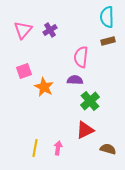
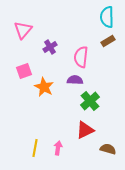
purple cross: moved 17 px down
brown rectangle: rotated 16 degrees counterclockwise
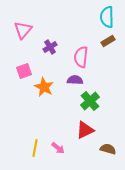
pink arrow: rotated 120 degrees clockwise
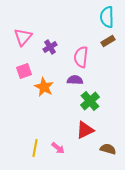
pink triangle: moved 7 px down
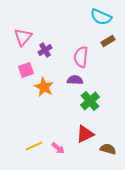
cyan semicircle: moved 6 px left; rotated 65 degrees counterclockwise
purple cross: moved 5 px left, 3 px down
pink square: moved 2 px right, 1 px up
red triangle: moved 4 px down
yellow line: moved 1 px left, 2 px up; rotated 54 degrees clockwise
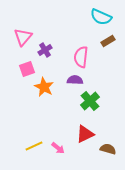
pink square: moved 1 px right, 1 px up
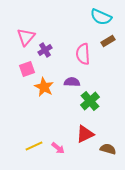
pink triangle: moved 3 px right
pink semicircle: moved 2 px right, 3 px up; rotated 10 degrees counterclockwise
purple semicircle: moved 3 px left, 2 px down
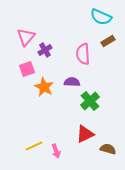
pink arrow: moved 2 px left, 3 px down; rotated 32 degrees clockwise
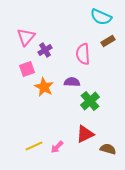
pink arrow: moved 1 px right, 4 px up; rotated 64 degrees clockwise
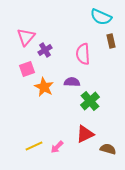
brown rectangle: moved 3 px right; rotated 72 degrees counterclockwise
